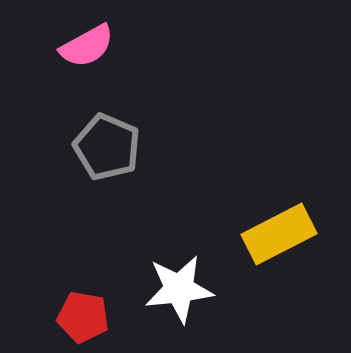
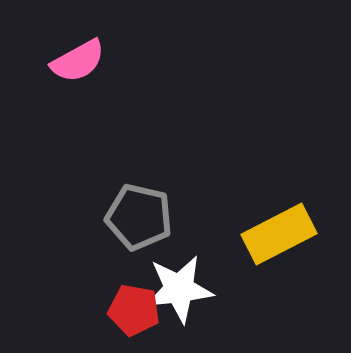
pink semicircle: moved 9 px left, 15 px down
gray pentagon: moved 32 px right, 70 px down; rotated 10 degrees counterclockwise
red pentagon: moved 51 px right, 7 px up
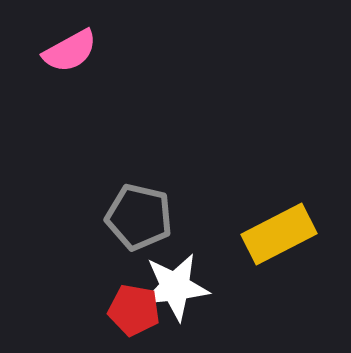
pink semicircle: moved 8 px left, 10 px up
white star: moved 4 px left, 2 px up
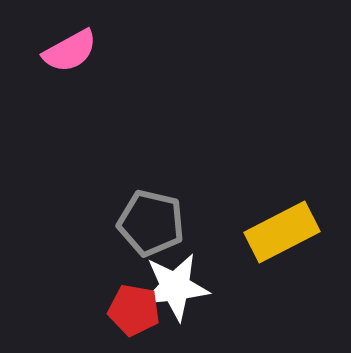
gray pentagon: moved 12 px right, 6 px down
yellow rectangle: moved 3 px right, 2 px up
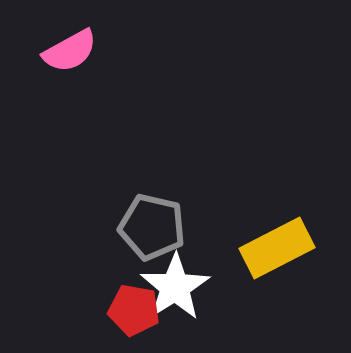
gray pentagon: moved 1 px right, 4 px down
yellow rectangle: moved 5 px left, 16 px down
white star: rotated 26 degrees counterclockwise
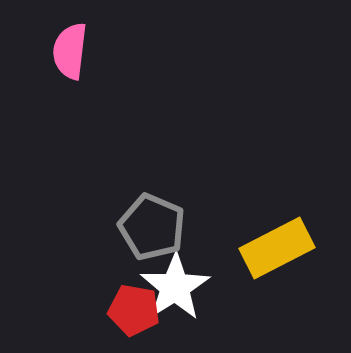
pink semicircle: rotated 126 degrees clockwise
gray pentagon: rotated 10 degrees clockwise
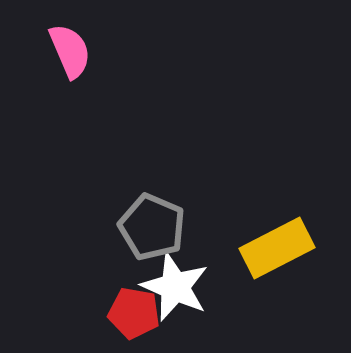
pink semicircle: rotated 150 degrees clockwise
white star: rotated 16 degrees counterclockwise
red pentagon: moved 3 px down
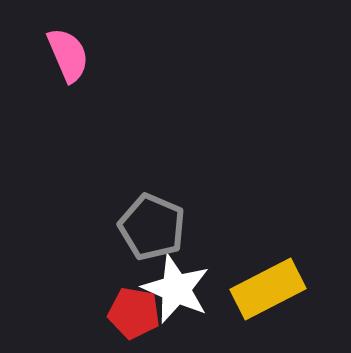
pink semicircle: moved 2 px left, 4 px down
yellow rectangle: moved 9 px left, 41 px down
white star: moved 1 px right, 2 px down
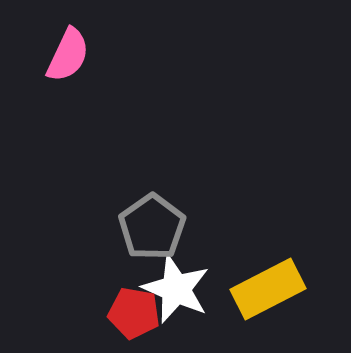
pink semicircle: rotated 48 degrees clockwise
gray pentagon: rotated 14 degrees clockwise
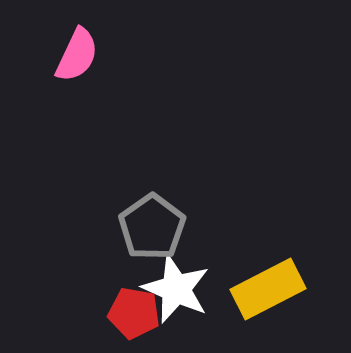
pink semicircle: moved 9 px right
